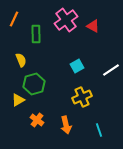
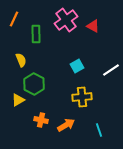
green hexagon: rotated 15 degrees counterclockwise
yellow cross: rotated 18 degrees clockwise
orange cross: moved 4 px right; rotated 24 degrees counterclockwise
orange arrow: rotated 108 degrees counterclockwise
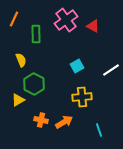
orange arrow: moved 2 px left, 3 px up
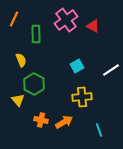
yellow triangle: rotated 40 degrees counterclockwise
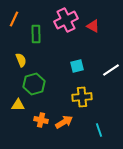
pink cross: rotated 10 degrees clockwise
cyan square: rotated 16 degrees clockwise
green hexagon: rotated 15 degrees clockwise
yellow triangle: moved 5 px down; rotated 48 degrees counterclockwise
